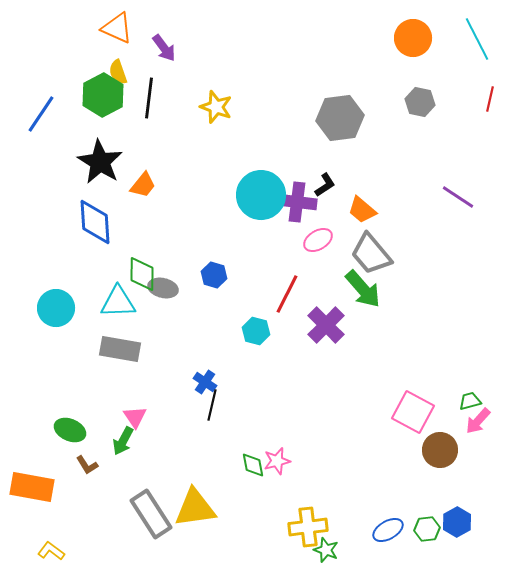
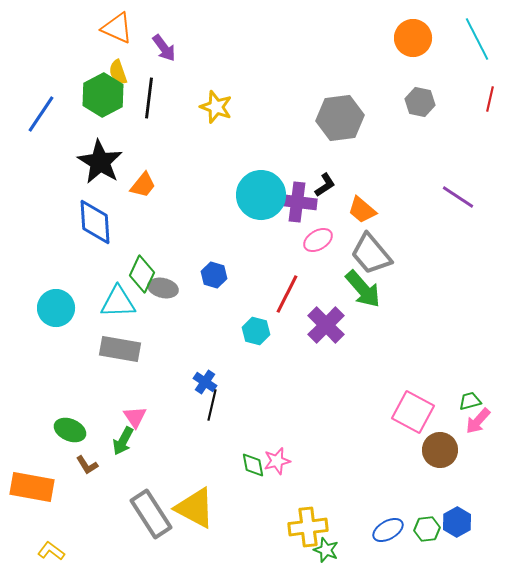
green diamond at (142, 274): rotated 24 degrees clockwise
yellow triangle at (195, 508): rotated 36 degrees clockwise
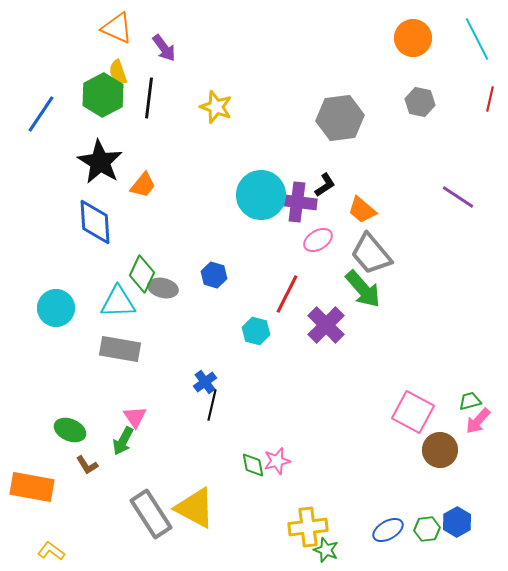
blue cross at (205, 382): rotated 20 degrees clockwise
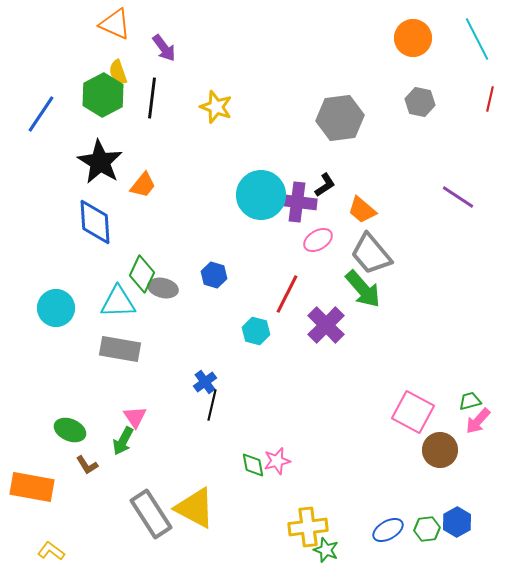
orange triangle at (117, 28): moved 2 px left, 4 px up
black line at (149, 98): moved 3 px right
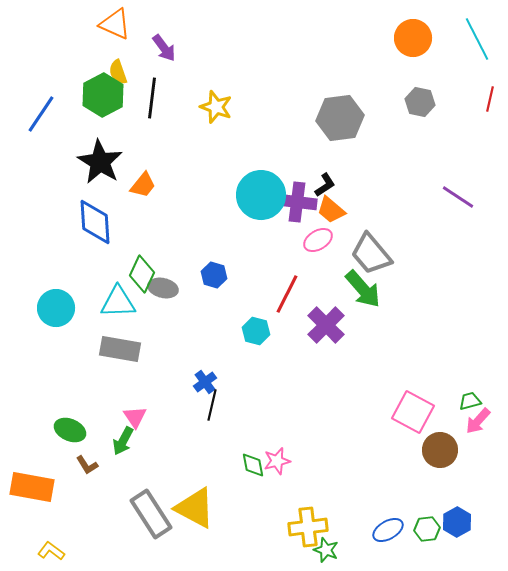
orange trapezoid at (362, 210): moved 31 px left
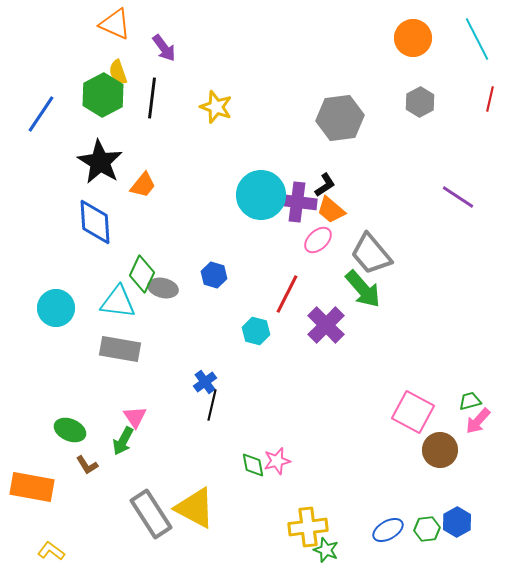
gray hexagon at (420, 102): rotated 20 degrees clockwise
pink ellipse at (318, 240): rotated 12 degrees counterclockwise
cyan triangle at (118, 302): rotated 9 degrees clockwise
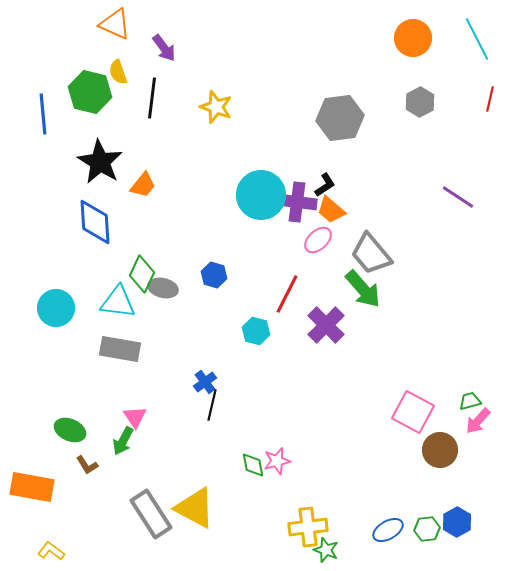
green hexagon at (103, 95): moved 13 px left, 3 px up; rotated 18 degrees counterclockwise
blue line at (41, 114): moved 2 px right; rotated 39 degrees counterclockwise
